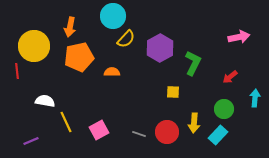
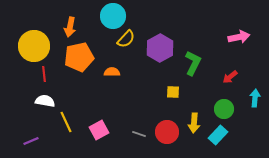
red line: moved 27 px right, 3 px down
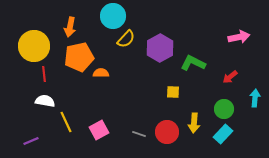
green L-shape: rotated 90 degrees counterclockwise
orange semicircle: moved 11 px left, 1 px down
cyan rectangle: moved 5 px right, 1 px up
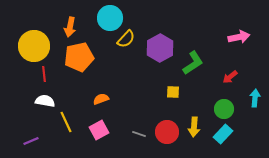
cyan circle: moved 3 px left, 2 px down
green L-shape: rotated 120 degrees clockwise
orange semicircle: moved 26 px down; rotated 21 degrees counterclockwise
yellow arrow: moved 4 px down
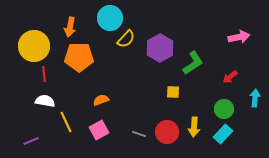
orange pentagon: rotated 12 degrees clockwise
orange semicircle: moved 1 px down
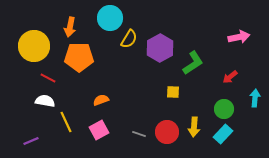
yellow semicircle: moved 3 px right; rotated 12 degrees counterclockwise
red line: moved 4 px right, 4 px down; rotated 56 degrees counterclockwise
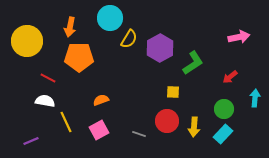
yellow circle: moved 7 px left, 5 px up
red circle: moved 11 px up
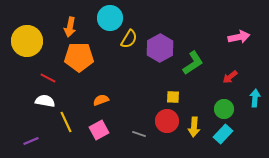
yellow square: moved 5 px down
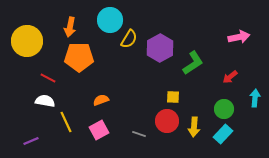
cyan circle: moved 2 px down
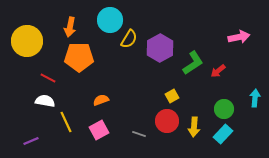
red arrow: moved 12 px left, 6 px up
yellow square: moved 1 px left, 1 px up; rotated 32 degrees counterclockwise
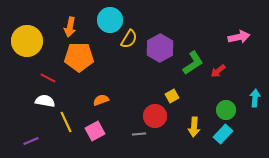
green circle: moved 2 px right, 1 px down
red circle: moved 12 px left, 5 px up
pink square: moved 4 px left, 1 px down
gray line: rotated 24 degrees counterclockwise
